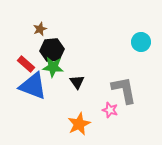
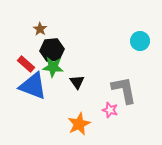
brown star: rotated 16 degrees counterclockwise
cyan circle: moved 1 px left, 1 px up
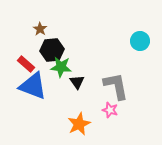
green star: moved 8 px right
gray L-shape: moved 8 px left, 4 px up
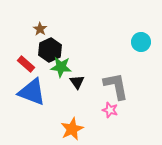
cyan circle: moved 1 px right, 1 px down
black hexagon: moved 2 px left; rotated 20 degrees counterclockwise
blue triangle: moved 1 px left, 6 px down
orange star: moved 7 px left, 5 px down
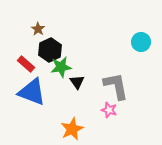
brown star: moved 2 px left
green star: rotated 15 degrees counterclockwise
pink star: moved 1 px left
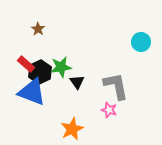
black hexagon: moved 10 px left, 22 px down
